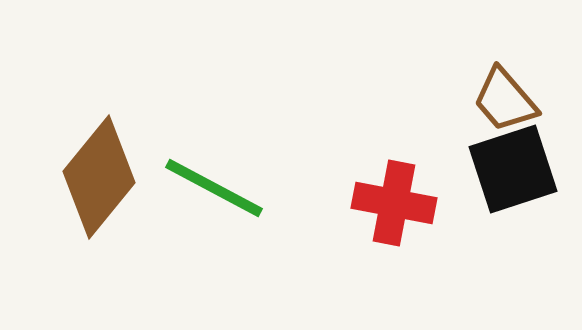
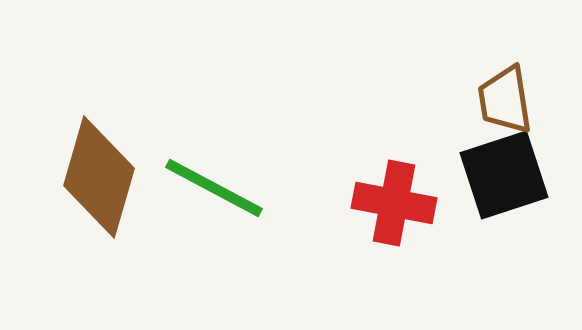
brown trapezoid: rotated 32 degrees clockwise
black square: moved 9 px left, 6 px down
brown diamond: rotated 23 degrees counterclockwise
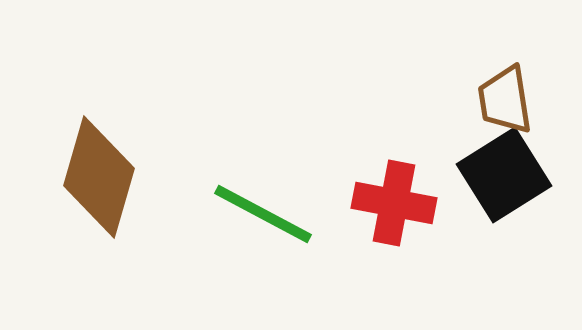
black square: rotated 14 degrees counterclockwise
green line: moved 49 px right, 26 px down
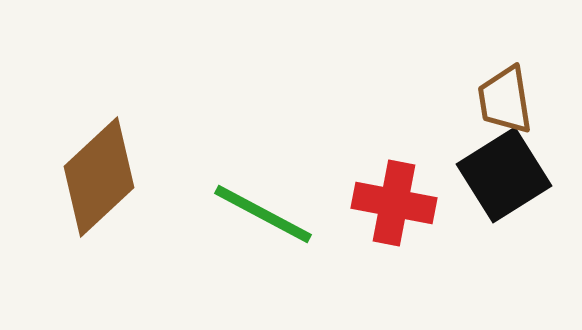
brown diamond: rotated 31 degrees clockwise
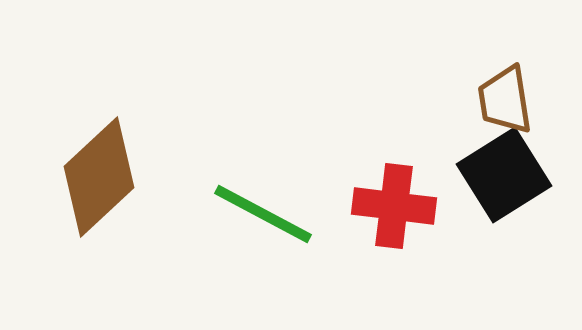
red cross: moved 3 px down; rotated 4 degrees counterclockwise
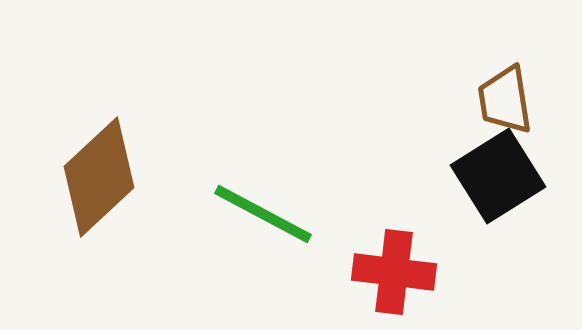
black square: moved 6 px left, 1 px down
red cross: moved 66 px down
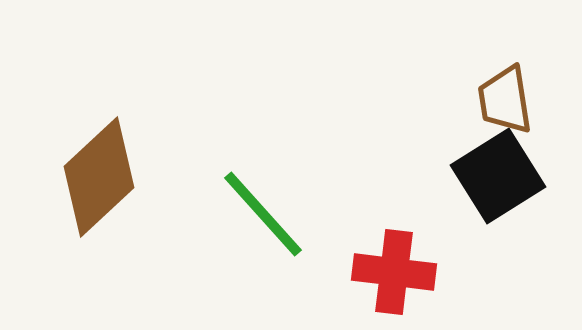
green line: rotated 20 degrees clockwise
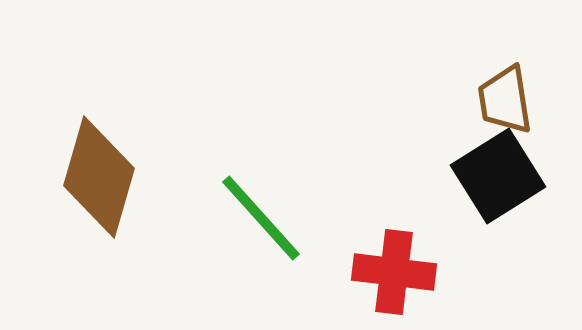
brown diamond: rotated 31 degrees counterclockwise
green line: moved 2 px left, 4 px down
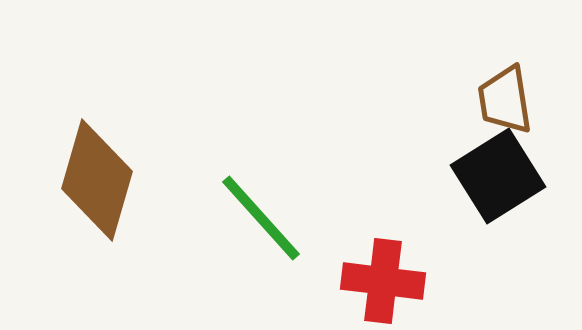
brown diamond: moved 2 px left, 3 px down
red cross: moved 11 px left, 9 px down
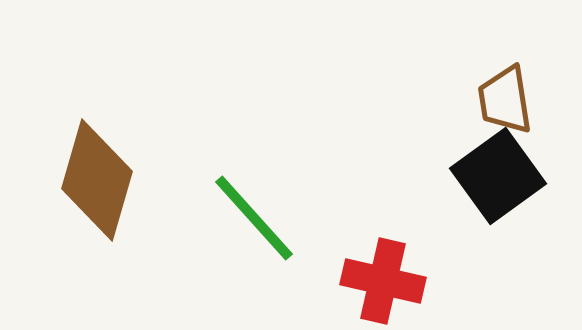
black square: rotated 4 degrees counterclockwise
green line: moved 7 px left
red cross: rotated 6 degrees clockwise
